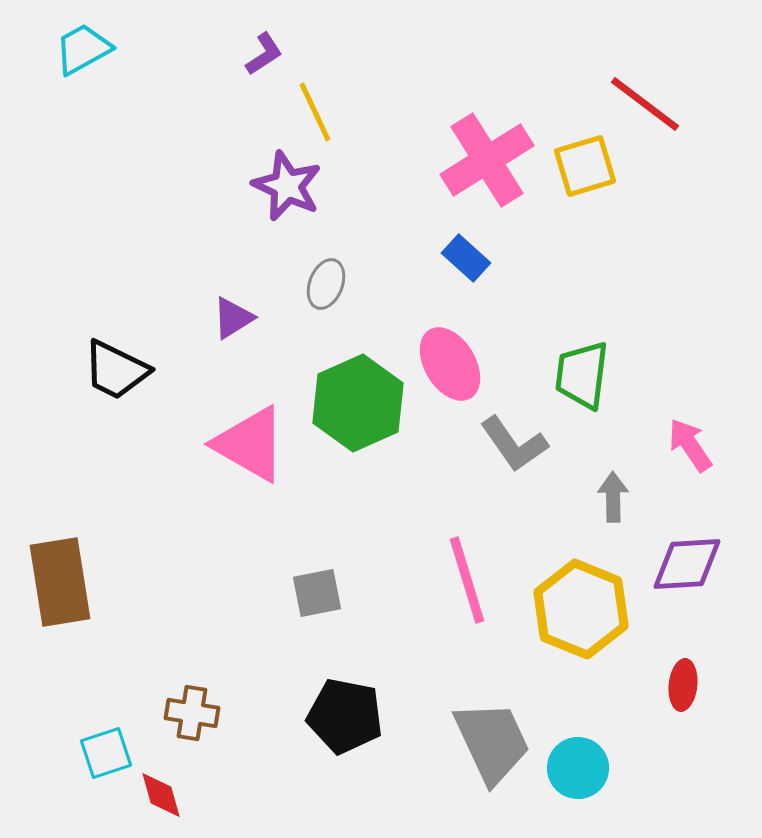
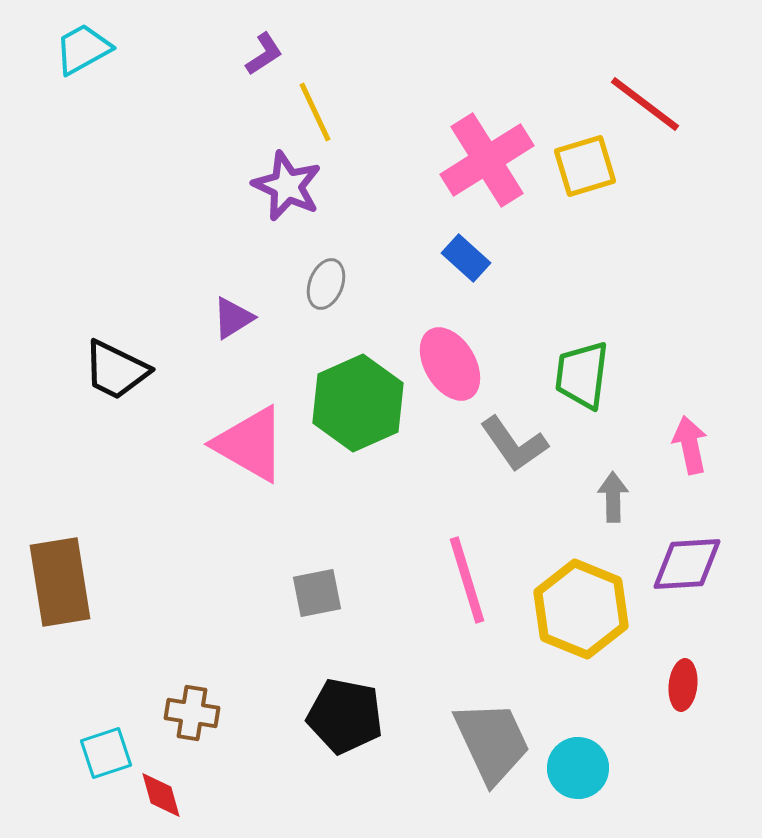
pink arrow: rotated 22 degrees clockwise
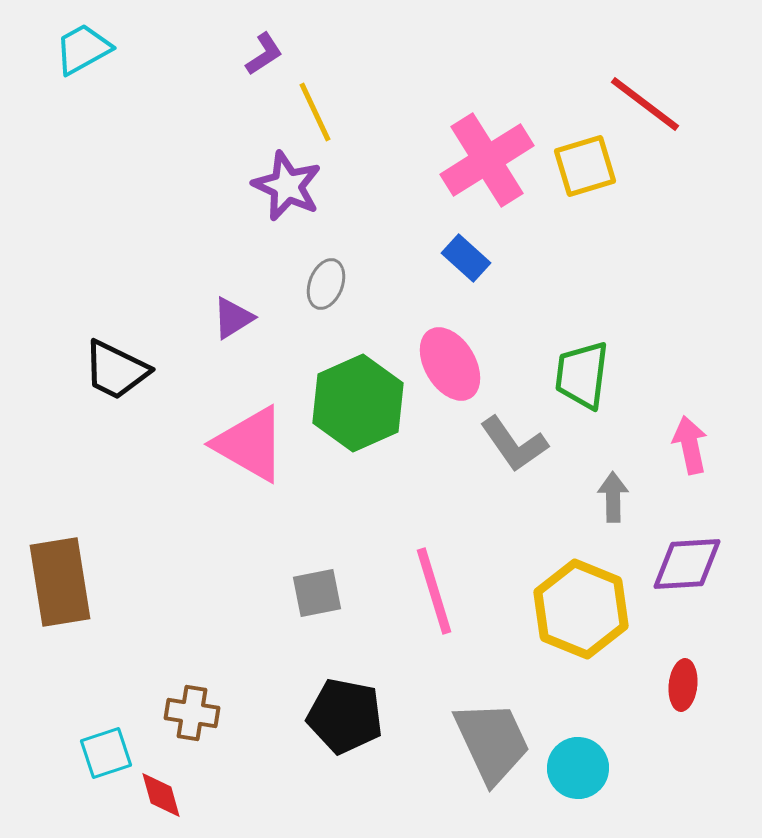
pink line: moved 33 px left, 11 px down
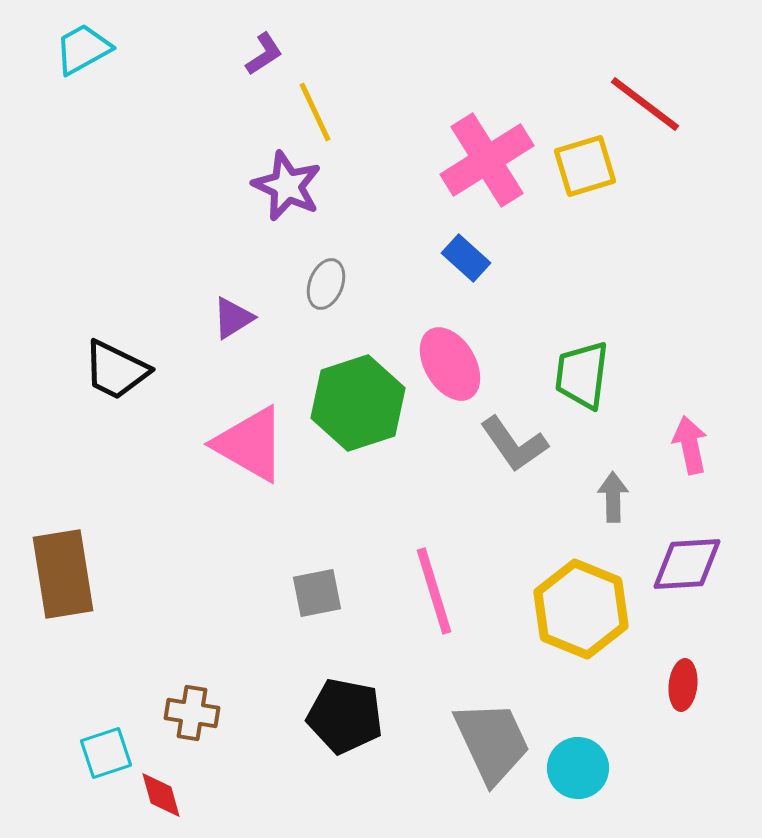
green hexagon: rotated 6 degrees clockwise
brown rectangle: moved 3 px right, 8 px up
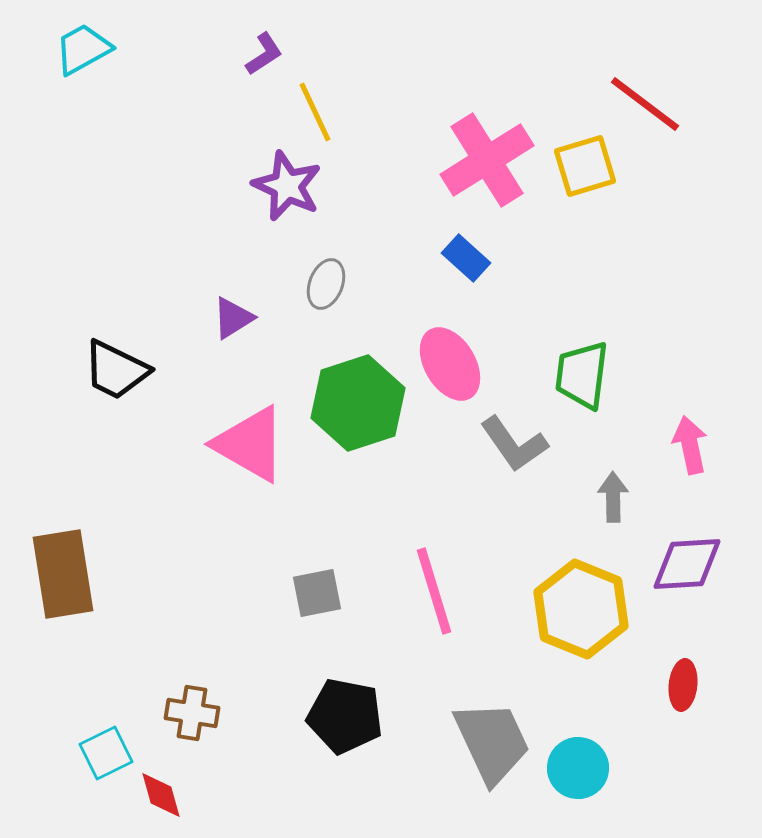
cyan square: rotated 8 degrees counterclockwise
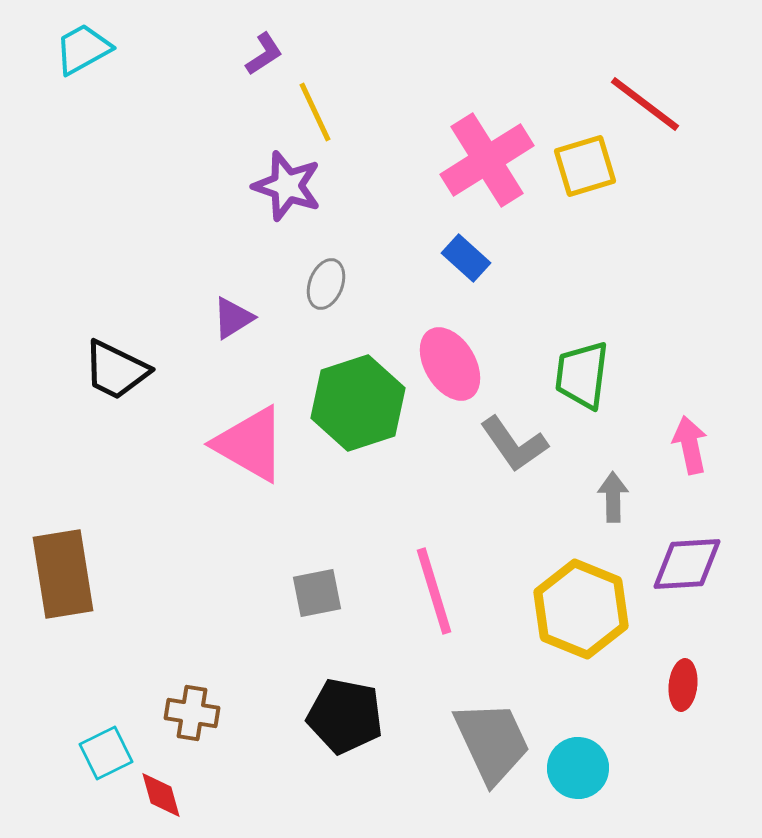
purple star: rotated 6 degrees counterclockwise
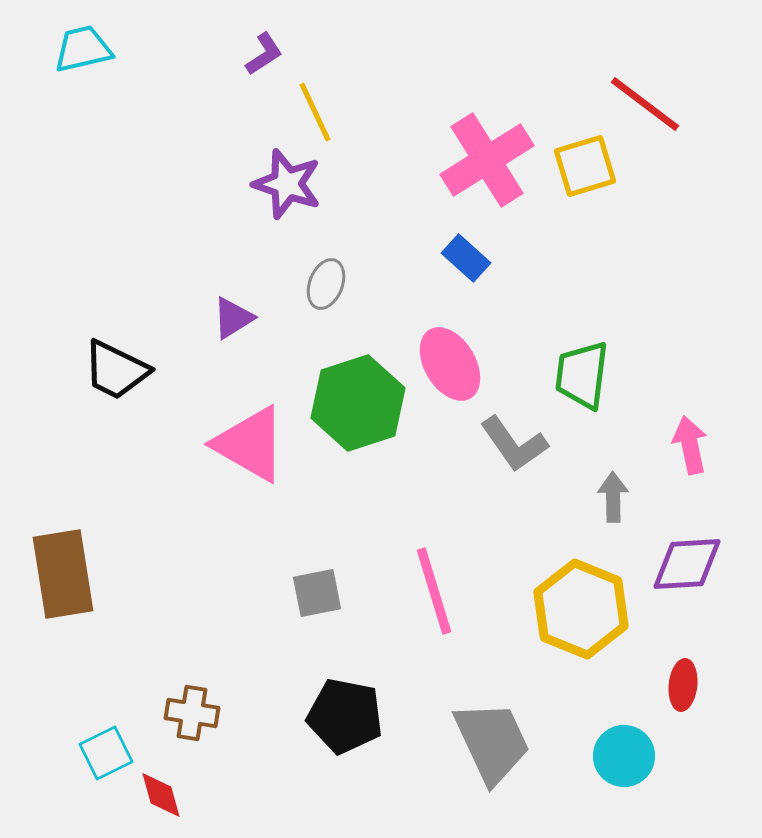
cyan trapezoid: rotated 16 degrees clockwise
purple star: moved 2 px up
cyan circle: moved 46 px right, 12 px up
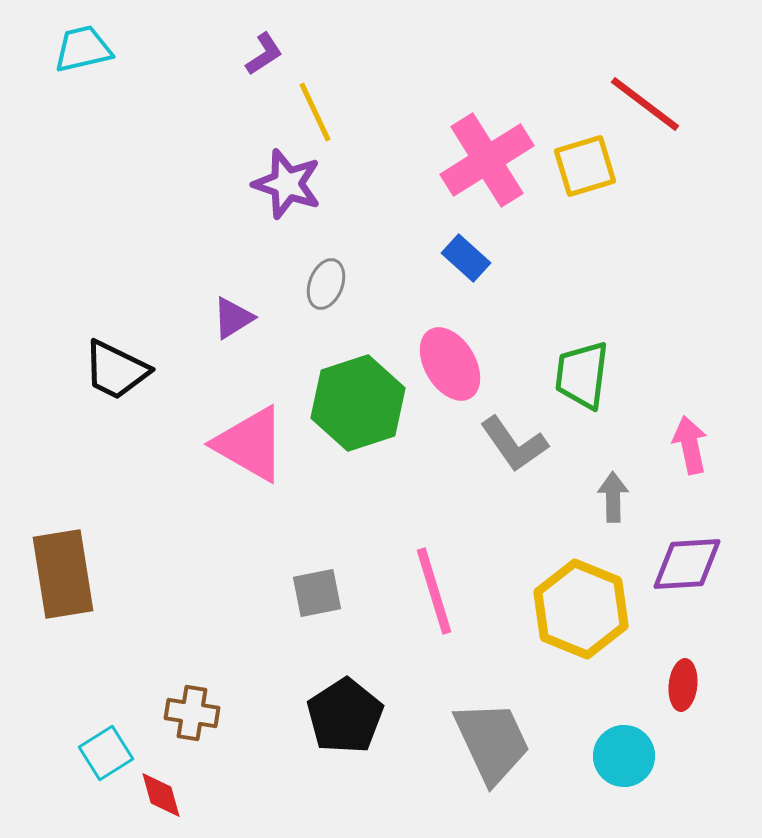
black pentagon: rotated 28 degrees clockwise
cyan square: rotated 6 degrees counterclockwise
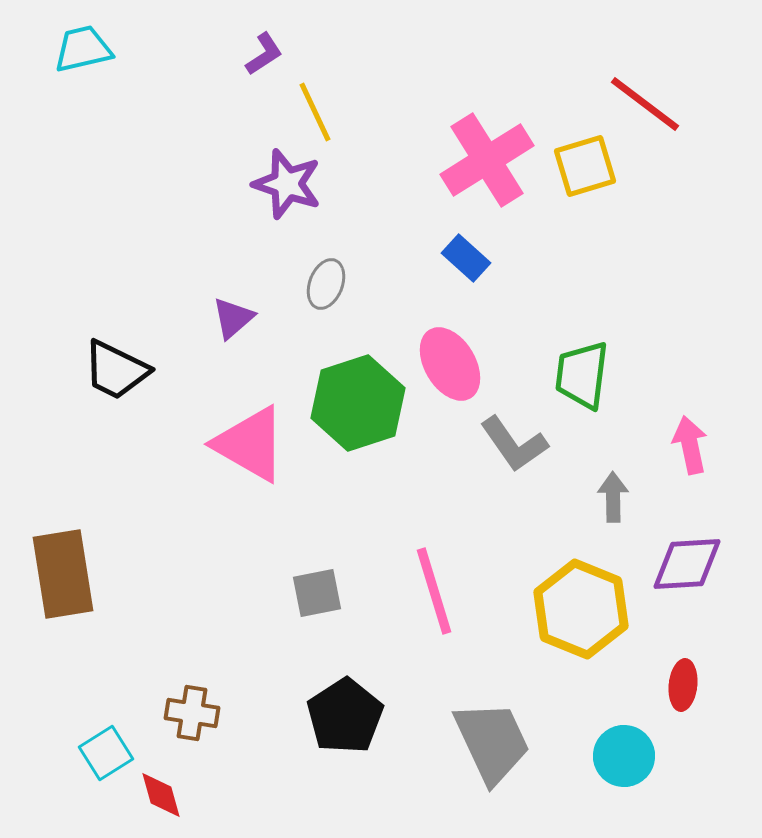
purple triangle: rotated 9 degrees counterclockwise
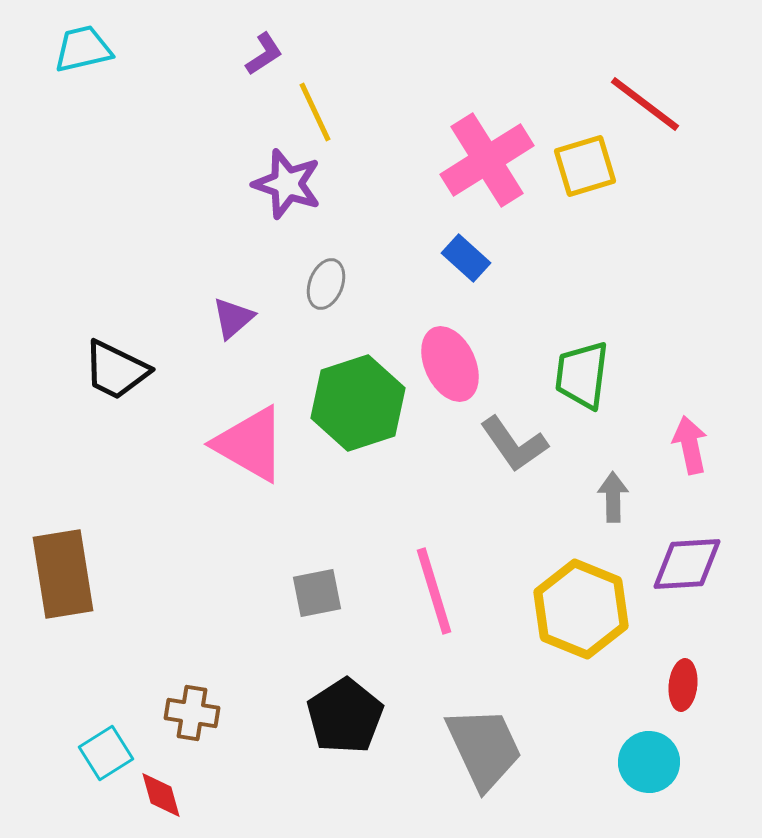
pink ellipse: rotated 6 degrees clockwise
gray trapezoid: moved 8 px left, 6 px down
cyan circle: moved 25 px right, 6 px down
